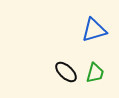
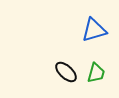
green trapezoid: moved 1 px right
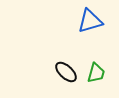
blue triangle: moved 4 px left, 9 px up
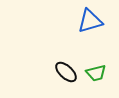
green trapezoid: rotated 60 degrees clockwise
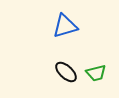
blue triangle: moved 25 px left, 5 px down
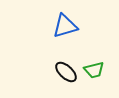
green trapezoid: moved 2 px left, 3 px up
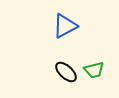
blue triangle: rotated 12 degrees counterclockwise
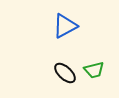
black ellipse: moved 1 px left, 1 px down
